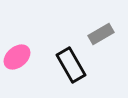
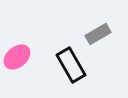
gray rectangle: moved 3 px left
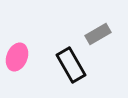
pink ellipse: rotated 28 degrees counterclockwise
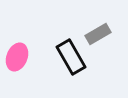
black rectangle: moved 8 px up
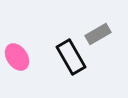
pink ellipse: rotated 56 degrees counterclockwise
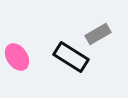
black rectangle: rotated 28 degrees counterclockwise
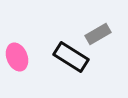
pink ellipse: rotated 12 degrees clockwise
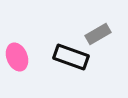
black rectangle: rotated 12 degrees counterclockwise
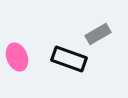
black rectangle: moved 2 px left, 2 px down
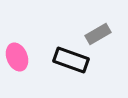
black rectangle: moved 2 px right, 1 px down
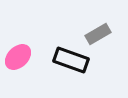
pink ellipse: moved 1 px right; rotated 68 degrees clockwise
